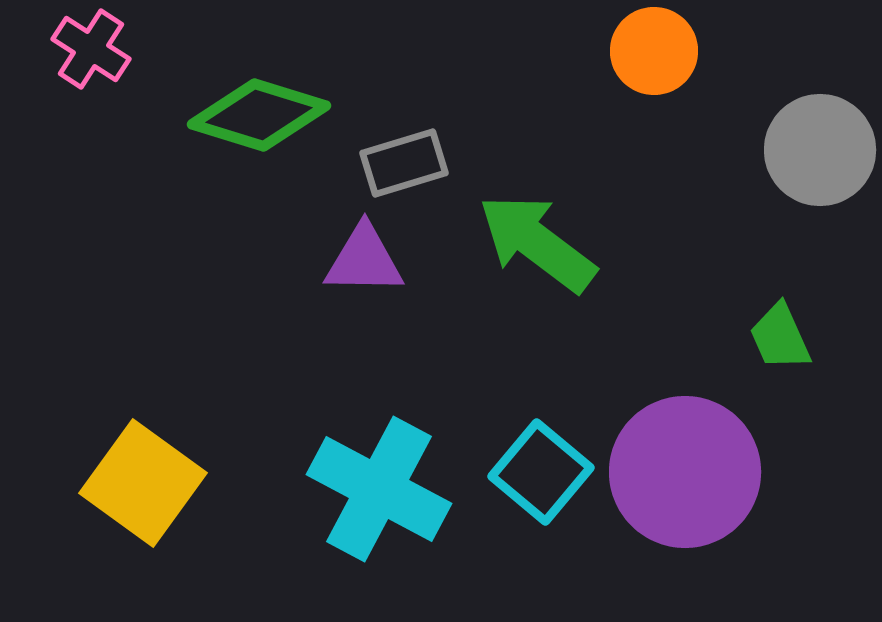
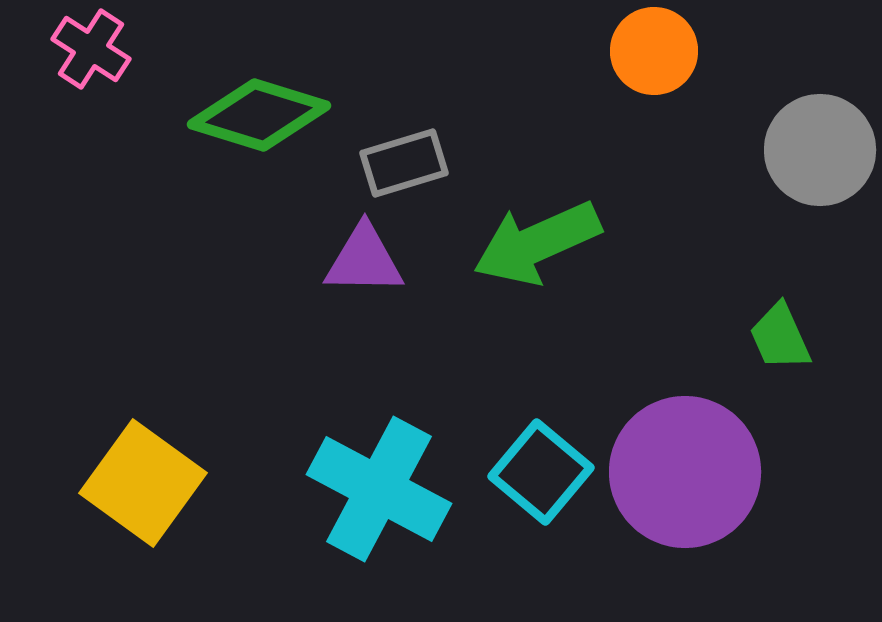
green arrow: rotated 61 degrees counterclockwise
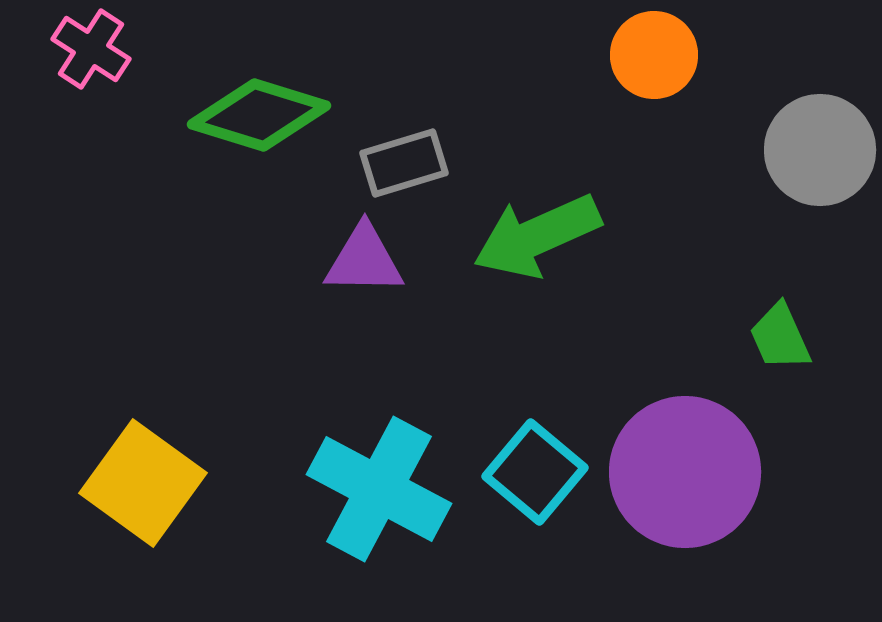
orange circle: moved 4 px down
green arrow: moved 7 px up
cyan square: moved 6 px left
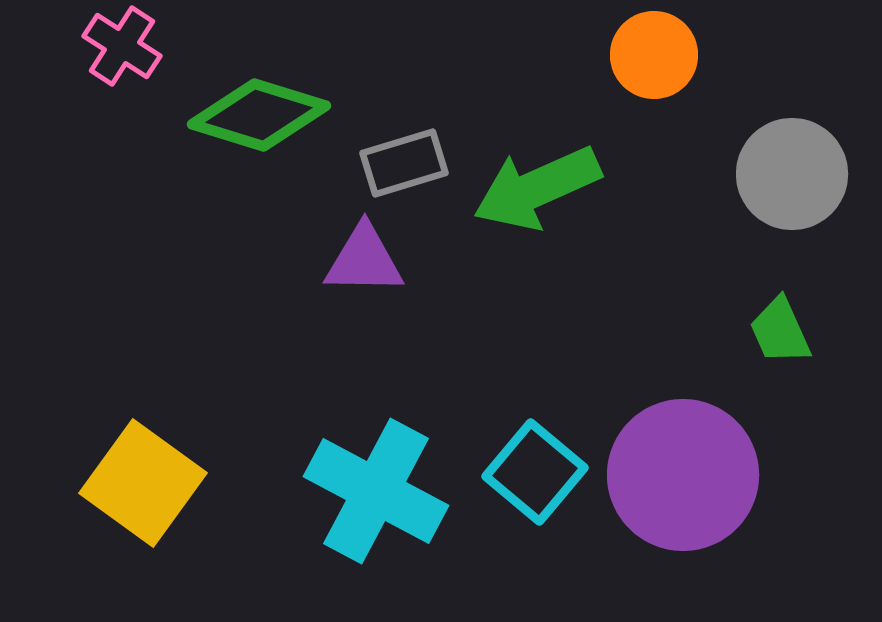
pink cross: moved 31 px right, 3 px up
gray circle: moved 28 px left, 24 px down
green arrow: moved 48 px up
green trapezoid: moved 6 px up
purple circle: moved 2 px left, 3 px down
cyan cross: moved 3 px left, 2 px down
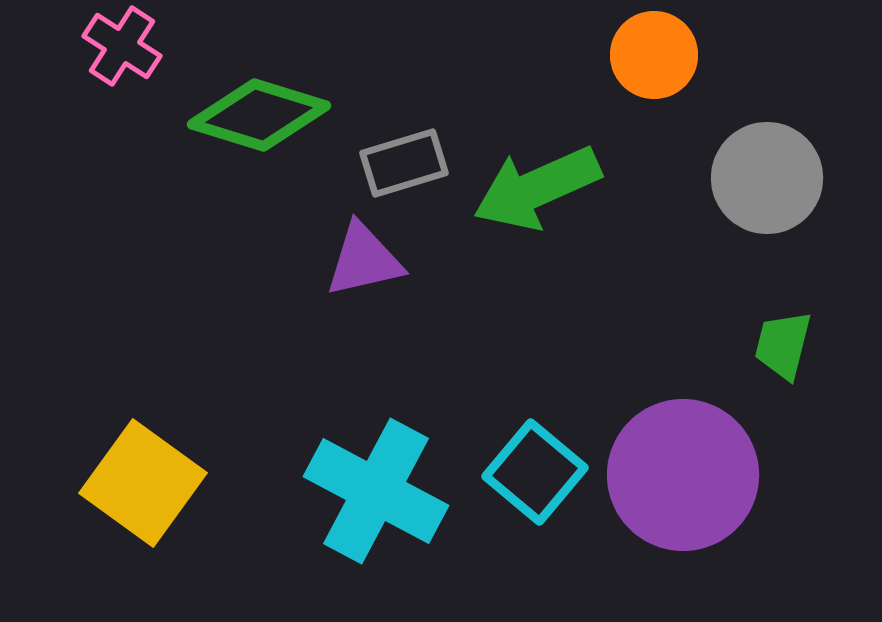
gray circle: moved 25 px left, 4 px down
purple triangle: rotated 14 degrees counterclockwise
green trapezoid: moved 3 px right, 14 px down; rotated 38 degrees clockwise
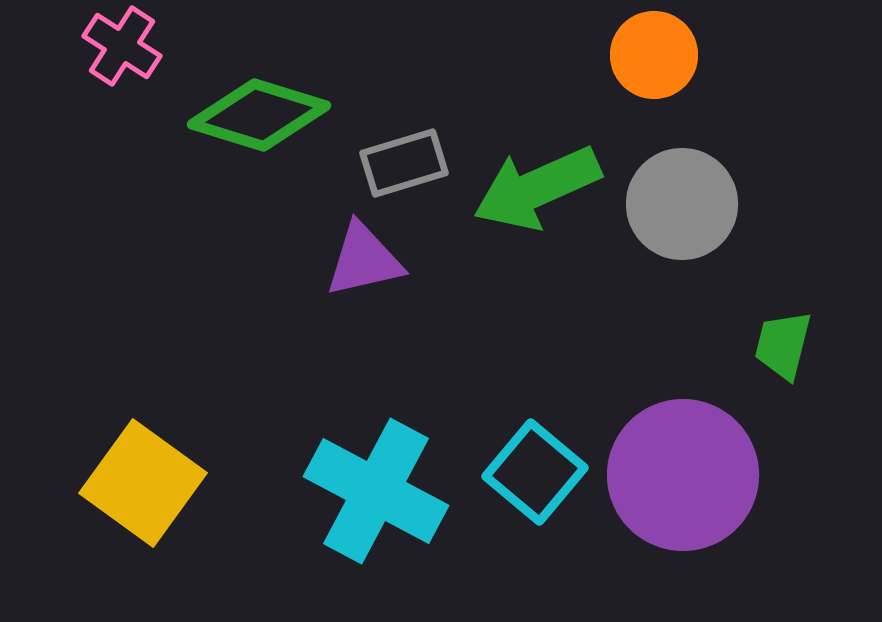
gray circle: moved 85 px left, 26 px down
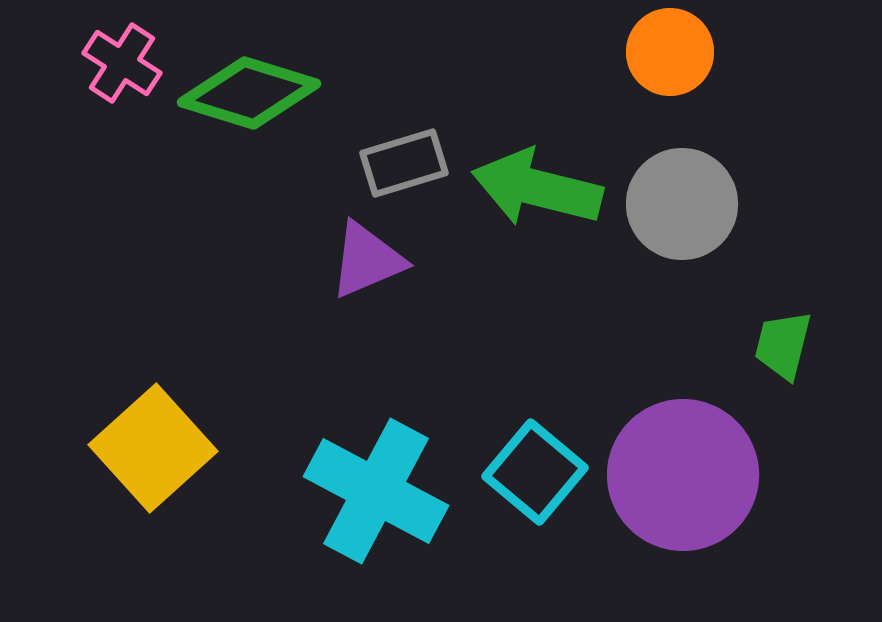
pink cross: moved 17 px down
orange circle: moved 16 px right, 3 px up
green diamond: moved 10 px left, 22 px up
green arrow: rotated 38 degrees clockwise
purple triangle: moved 3 px right; rotated 10 degrees counterclockwise
yellow square: moved 10 px right, 35 px up; rotated 12 degrees clockwise
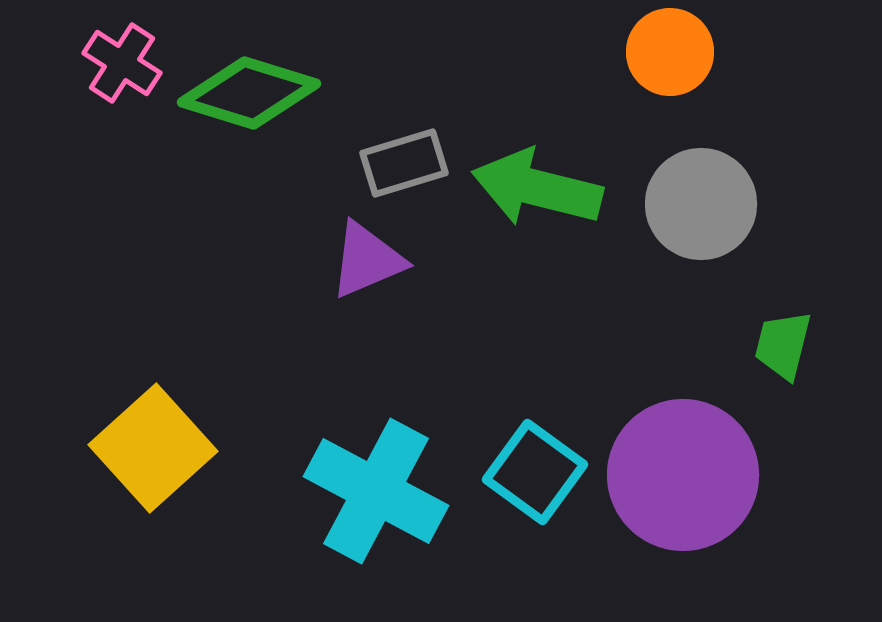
gray circle: moved 19 px right
cyan square: rotated 4 degrees counterclockwise
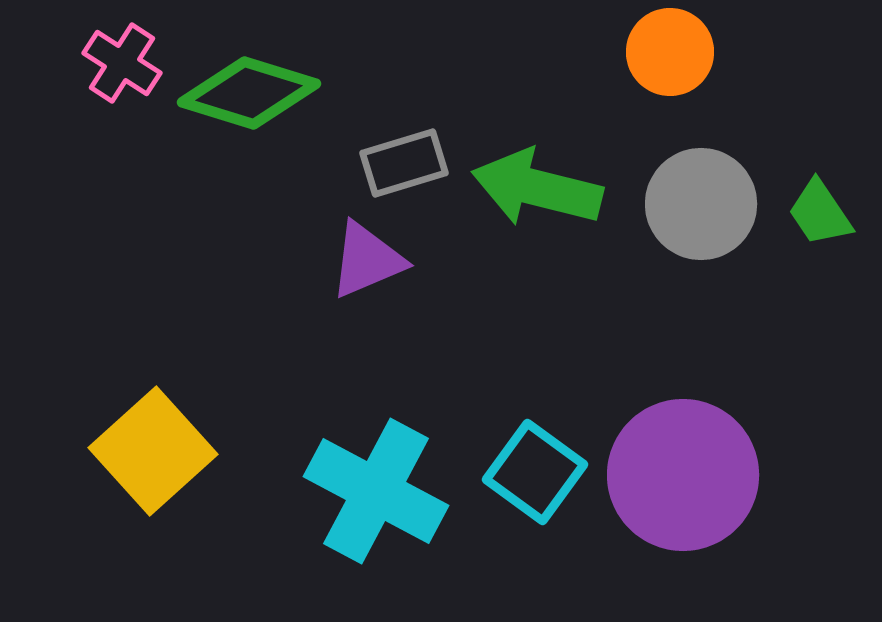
green trapezoid: moved 37 px right, 132 px up; rotated 48 degrees counterclockwise
yellow square: moved 3 px down
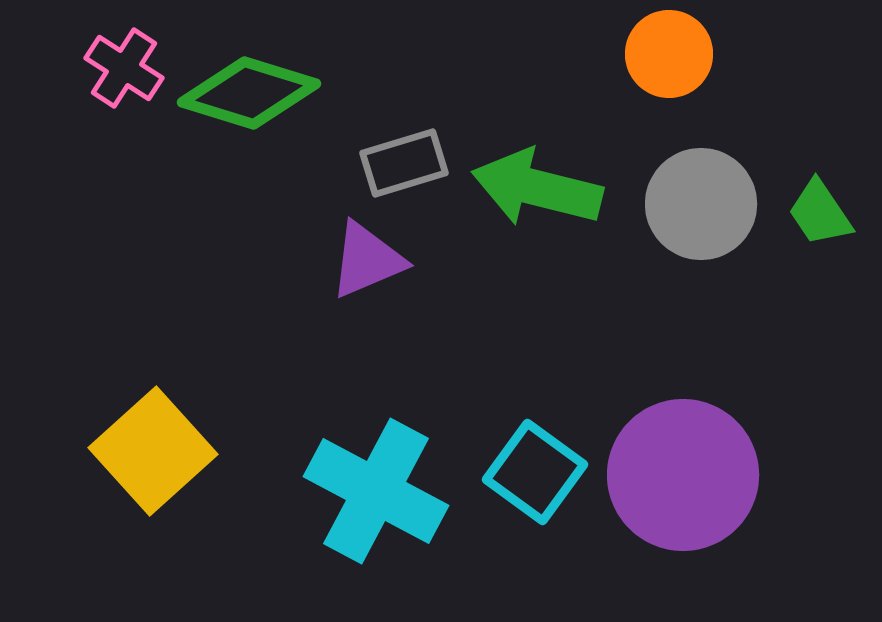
orange circle: moved 1 px left, 2 px down
pink cross: moved 2 px right, 5 px down
